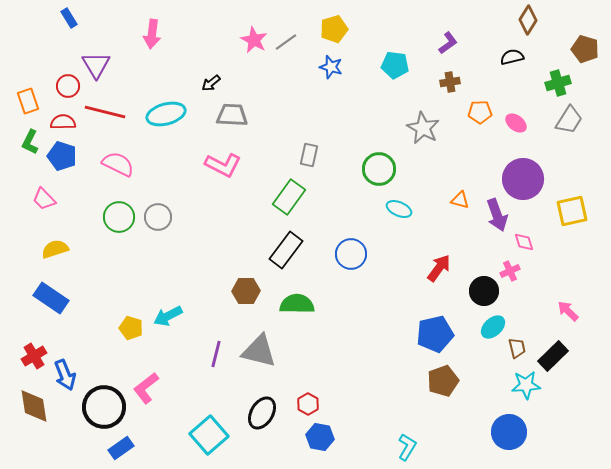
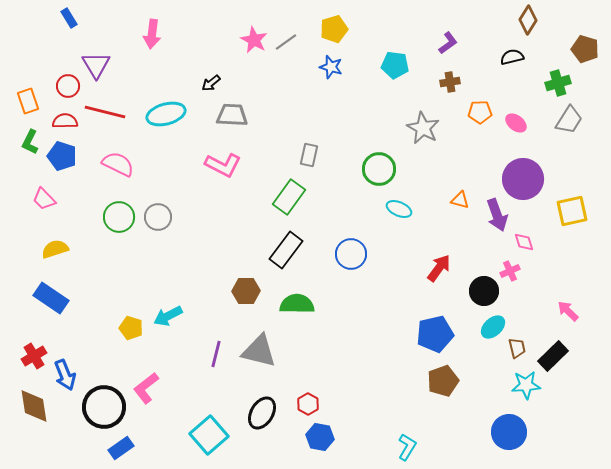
red semicircle at (63, 122): moved 2 px right, 1 px up
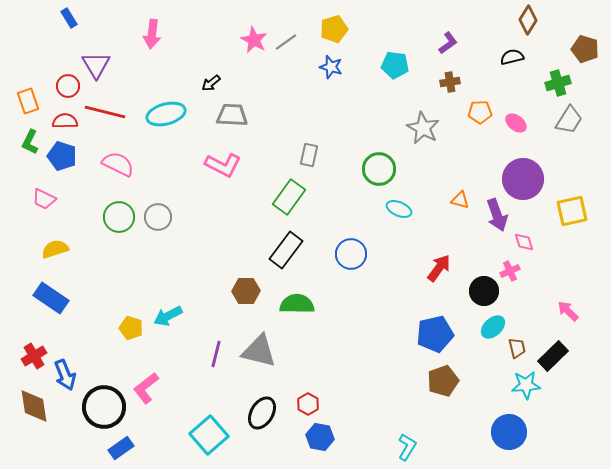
pink trapezoid at (44, 199): rotated 20 degrees counterclockwise
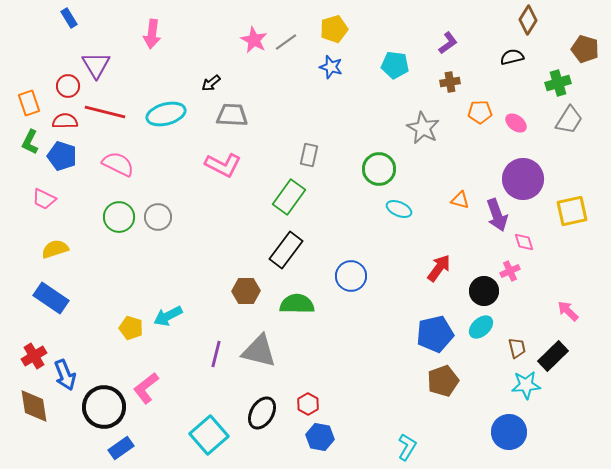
orange rectangle at (28, 101): moved 1 px right, 2 px down
blue circle at (351, 254): moved 22 px down
cyan ellipse at (493, 327): moved 12 px left
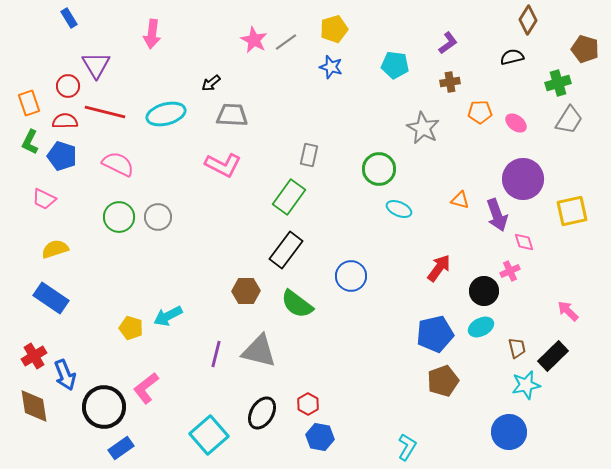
green semicircle at (297, 304): rotated 144 degrees counterclockwise
cyan ellipse at (481, 327): rotated 15 degrees clockwise
cyan star at (526, 385): rotated 8 degrees counterclockwise
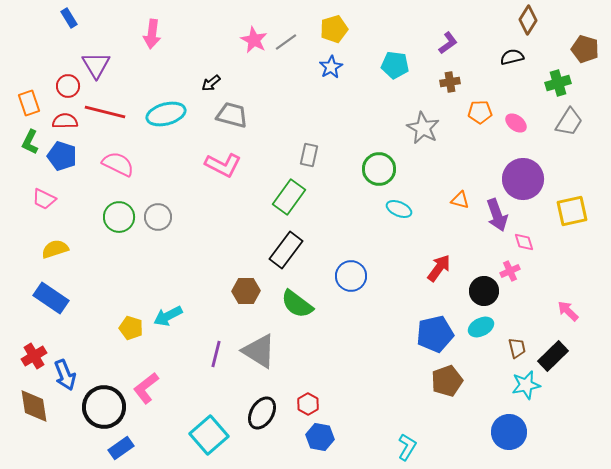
blue star at (331, 67): rotated 25 degrees clockwise
gray trapezoid at (232, 115): rotated 12 degrees clockwise
gray trapezoid at (569, 120): moved 2 px down
gray triangle at (259, 351): rotated 18 degrees clockwise
brown pentagon at (443, 381): moved 4 px right
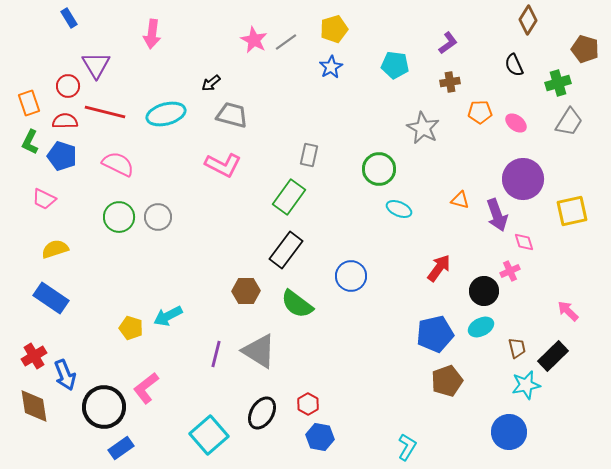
black semicircle at (512, 57): moved 2 px right, 8 px down; rotated 100 degrees counterclockwise
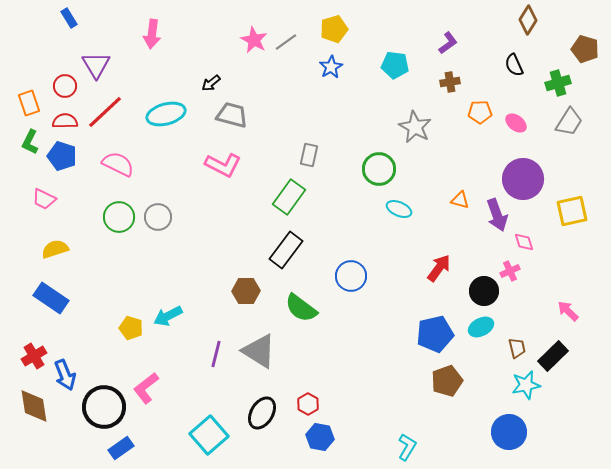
red circle at (68, 86): moved 3 px left
red line at (105, 112): rotated 57 degrees counterclockwise
gray star at (423, 128): moved 8 px left, 1 px up
green semicircle at (297, 304): moved 4 px right, 4 px down
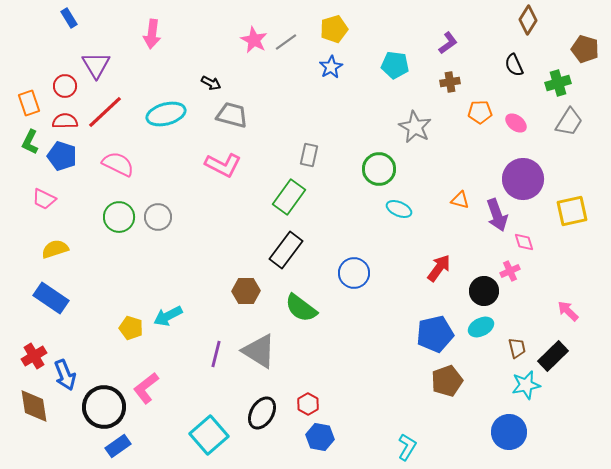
black arrow at (211, 83): rotated 114 degrees counterclockwise
blue circle at (351, 276): moved 3 px right, 3 px up
blue rectangle at (121, 448): moved 3 px left, 2 px up
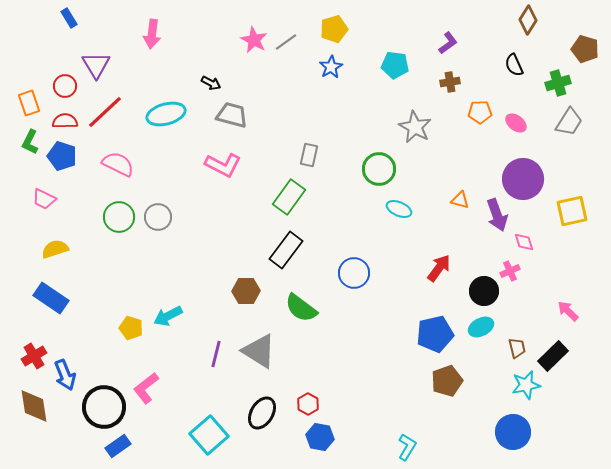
blue circle at (509, 432): moved 4 px right
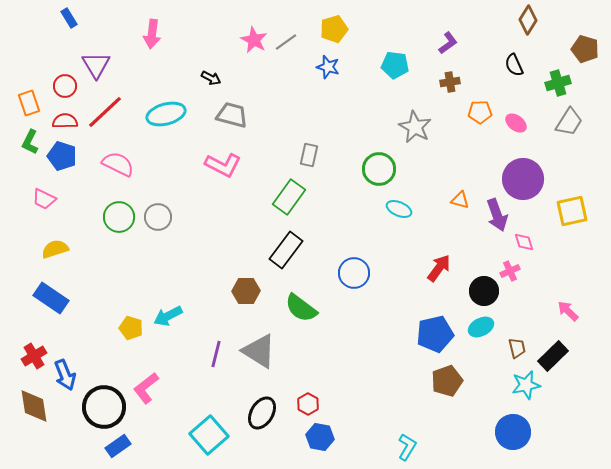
blue star at (331, 67): moved 3 px left; rotated 25 degrees counterclockwise
black arrow at (211, 83): moved 5 px up
